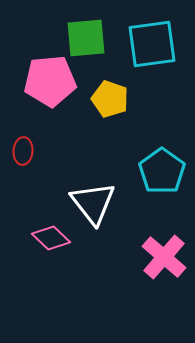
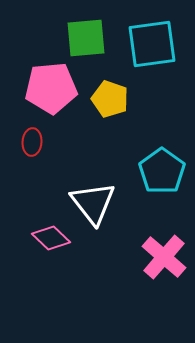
pink pentagon: moved 1 px right, 7 px down
red ellipse: moved 9 px right, 9 px up
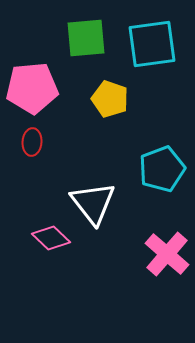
pink pentagon: moved 19 px left
cyan pentagon: moved 2 px up; rotated 15 degrees clockwise
pink cross: moved 3 px right, 3 px up
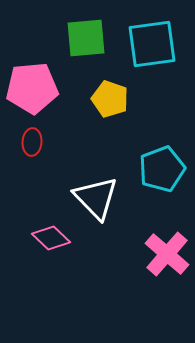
white triangle: moved 3 px right, 5 px up; rotated 6 degrees counterclockwise
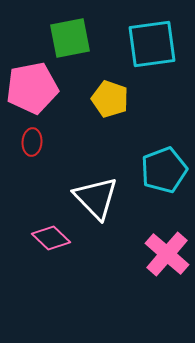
green square: moved 16 px left; rotated 6 degrees counterclockwise
pink pentagon: rotated 6 degrees counterclockwise
cyan pentagon: moved 2 px right, 1 px down
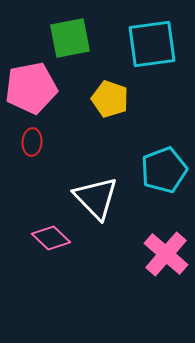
pink pentagon: moved 1 px left
pink cross: moved 1 px left
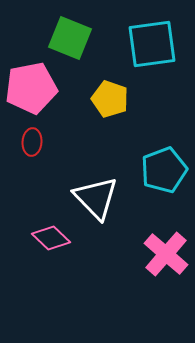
green square: rotated 33 degrees clockwise
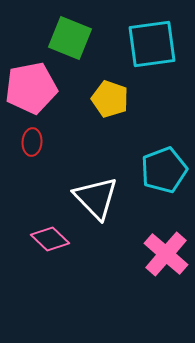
pink diamond: moved 1 px left, 1 px down
